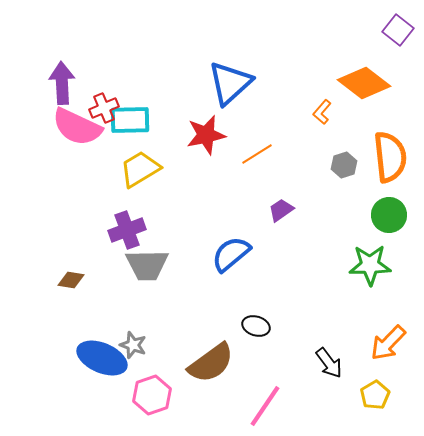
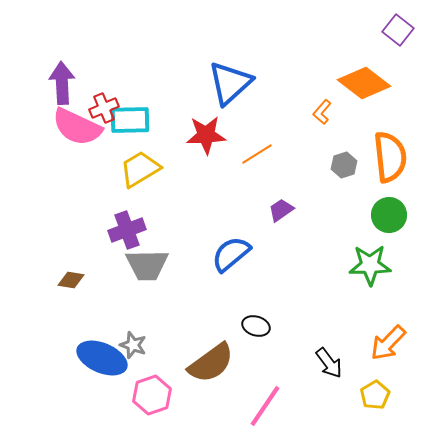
red star: rotated 9 degrees clockwise
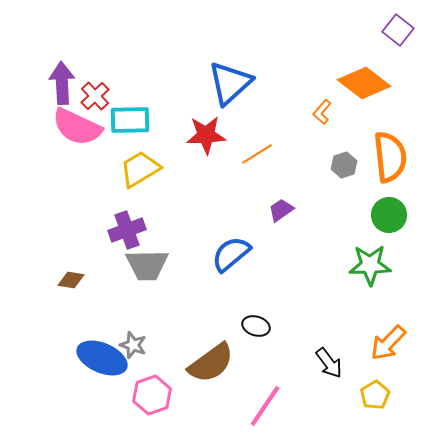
red cross: moved 9 px left, 12 px up; rotated 20 degrees counterclockwise
